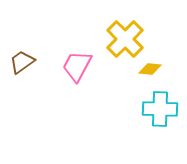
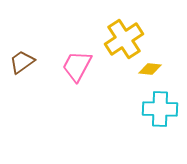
yellow cross: moved 1 px left; rotated 12 degrees clockwise
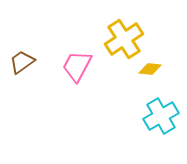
cyan cross: moved 1 px right, 7 px down; rotated 32 degrees counterclockwise
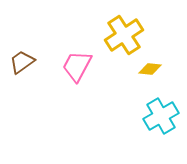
yellow cross: moved 4 px up
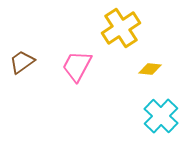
yellow cross: moved 3 px left, 7 px up
cyan cross: rotated 16 degrees counterclockwise
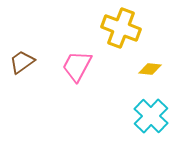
yellow cross: rotated 36 degrees counterclockwise
cyan cross: moved 10 px left
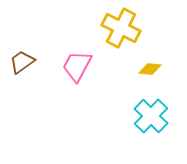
yellow cross: rotated 6 degrees clockwise
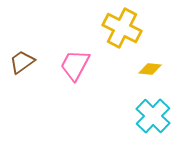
yellow cross: moved 1 px right
pink trapezoid: moved 2 px left, 1 px up
cyan cross: moved 2 px right
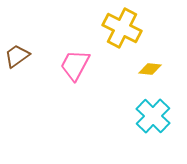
brown trapezoid: moved 5 px left, 6 px up
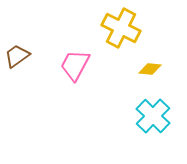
yellow cross: moved 1 px left
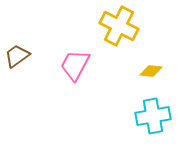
yellow cross: moved 2 px left, 2 px up
yellow diamond: moved 1 px right, 2 px down
cyan cross: rotated 36 degrees clockwise
